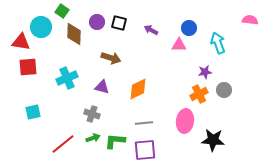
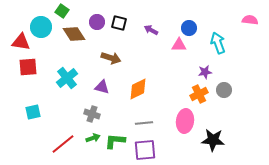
brown diamond: rotated 35 degrees counterclockwise
cyan cross: rotated 15 degrees counterclockwise
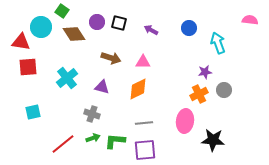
pink triangle: moved 36 px left, 17 px down
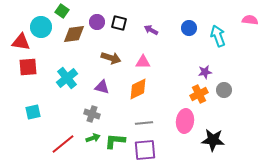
brown diamond: rotated 65 degrees counterclockwise
cyan arrow: moved 7 px up
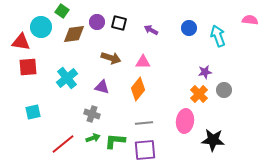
orange diamond: rotated 25 degrees counterclockwise
orange cross: rotated 18 degrees counterclockwise
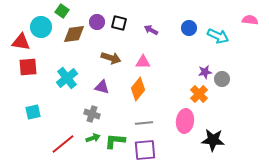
cyan arrow: rotated 135 degrees clockwise
gray circle: moved 2 px left, 11 px up
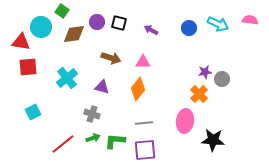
cyan arrow: moved 12 px up
cyan square: rotated 14 degrees counterclockwise
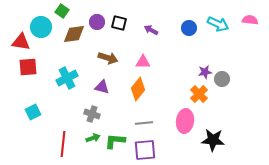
brown arrow: moved 3 px left
cyan cross: rotated 10 degrees clockwise
red line: rotated 45 degrees counterclockwise
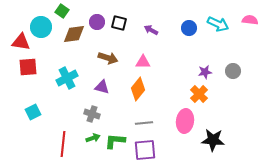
gray circle: moved 11 px right, 8 px up
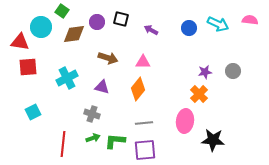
black square: moved 2 px right, 4 px up
red triangle: moved 1 px left
